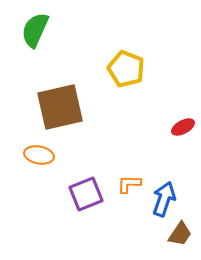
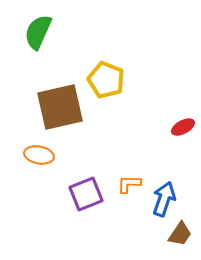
green semicircle: moved 3 px right, 2 px down
yellow pentagon: moved 20 px left, 11 px down
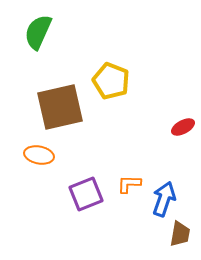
yellow pentagon: moved 5 px right, 1 px down
brown trapezoid: rotated 24 degrees counterclockwise
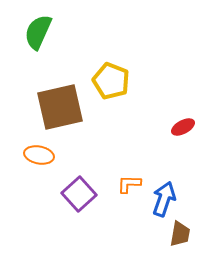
purple square: moved 7 px left; rotated 20 degrees counterclockwise
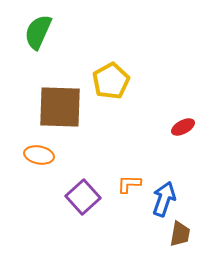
yellow pentagon: rotated 21 degrees clockwise
brown square: rotated 15 degrees clockwise
purple square: moved 4 px right, 3 px down
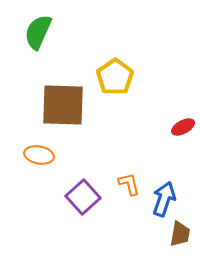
yellow pentagon: moved 4 px right, 4 px up; rotated 6 degrees counterclockwise
brown square: moved 3 px right, 2 px up
orange L-shape: rotated 75 degrees clockwise
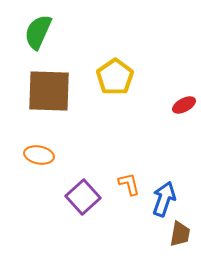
brown square: moved 14 px left, 14 px up
red ellipse: moved 1 px right, 22 px up
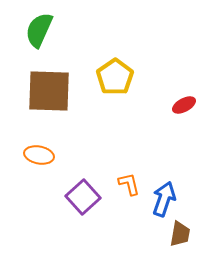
green semicircle: moved 1 px right, 2 px up
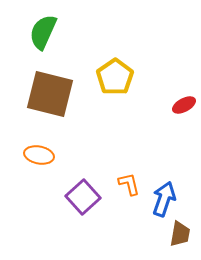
green semicircle: moved 4 px right, 2 px down
brown square: moved 1 px right, 3 px down; rotated 12 degrees clockwise
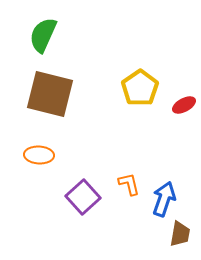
green semicircle: moved 3 px down
yellow pentagon: moved 25 px right, 11 px down
orange ellipse: rotated 8 degrees counterclockwise
